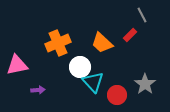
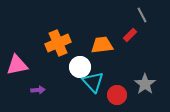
orange trapezoid: moved 2 px down; rotated 130 degrees clockwise
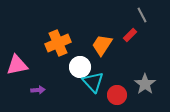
orange trapezoid: rotated 50 degrees counterclockwise
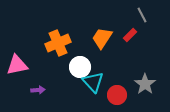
orange trapezoid: moved 7 px up
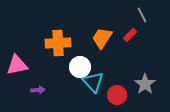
orange cross: rotated 20 degrees clockwise
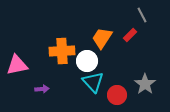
orange cross: moved 4 px right, 8 px down
white circle: moved 7 px right, 6 px up
purple arrow: moved 4 px right, 1 px up
